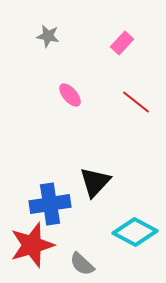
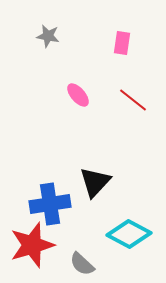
pink rectangle: rotated 35 degrees counterclockwise
pink ellipse: moved 8 px right
red line: moved 3 px left, 2 px up
cyan diamond: moved 6 px left, 2 px down
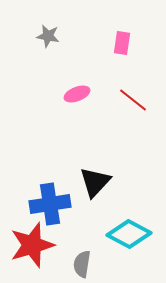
pink ellipse: moved 1 px left, 1 px up; rotated 70 degrees counterclockwise
gray semicircle: rotated 56 degrees clockwise
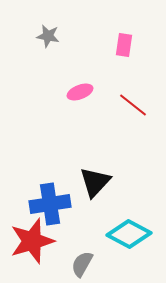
pink rectangle: moved 2 px right, 2 px down
pink ellipse: moved 3 px right, 2 px up
red line: moved 5 px down
red star: moved 4 px up
gray semicircle: rotated 20 degrees clockwise
